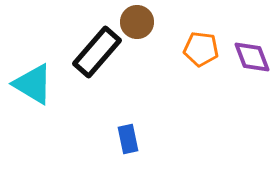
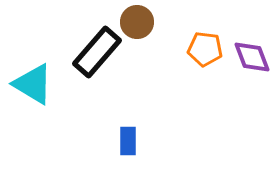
orange pentagon: moved 4 px right
blue rectangle: moved 2 px down; rotated 12 degrees clockwise
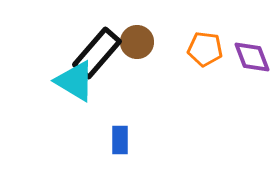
brown circle: moved 20 px down
black rectangle: moved 1 px down
cyan triangle: moved 42 px right, 3 px up
blue rectangle: moved 8 px left, 1 px up
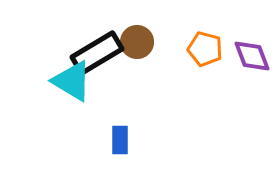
orange pentagon: rotated 8 degrees clockwise
black rectangle: rotated 18 degrees clockwise
purple diamond: moved 1 px up
cyan triangle: moved 3 px left
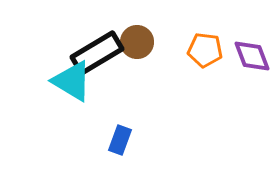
orange pentagon: moved 1 px down; rotated 8 degrees counterclockwise
blue rectangle: rotated 20 degrees clockwise
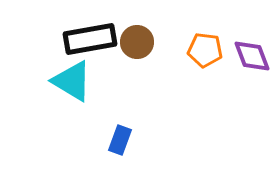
black rectangle: moved 7 px left, 14 px up; rotated 21 degrees clockwise
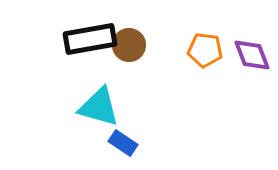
brown circle: moved 8 px left, 3 px down
purple diamond: moved 1 px up
cyan triangle: moved 27 px right, 26 px down; rotated 15 degrees counterclockwise
blue rectangle: moved 3 px right, 3 px down; rotated 76 degrees counterclockwise
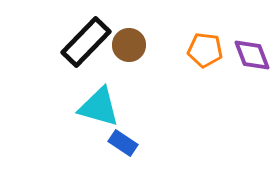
black rectangle: moved 4 px left, 3 px down; rotated 36 degrees counterclockwise
